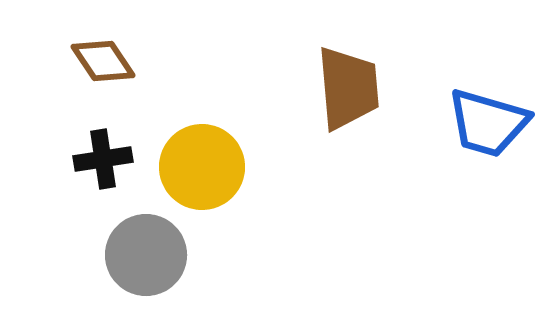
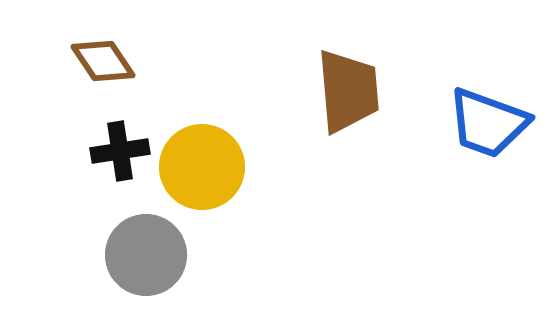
brown trapezoid: moved 3 px down
blue trapezoid: rotated 4 degrees clockwise
black cross: moved 17 px right, 8 px up
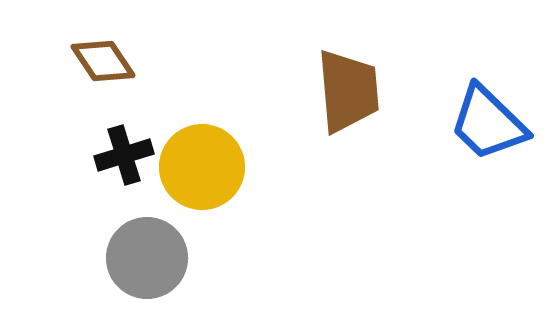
blue trapezoid: rotated 24 degrees clockwise
black cross: moved 4 px right, 4 px down; rotated 8 degrees counterclockwise
gray circle: moved 1 px right, 3 px down
